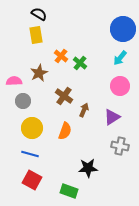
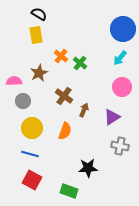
pink circle: moved 2 px right, 1 px down
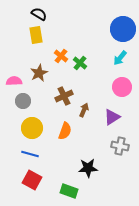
brown cross: rotated 30 degrees clockwise
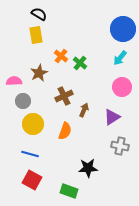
yellow circle: moved 1 px right, 4 px up
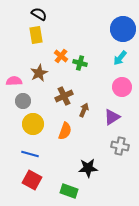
green cross: rotated 24 degrees counterclockwise
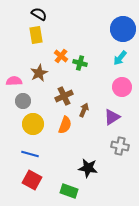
orange semicircle: moved 6 px up
black star: rotated 12 degrees clockwise
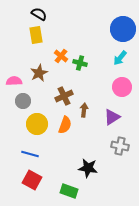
brown arrow: rotated 16 degrees counterclockwise
yellow circle: moved 4 px right
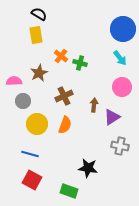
cyan arrow: rotated 77 degrees counterclockwise
brown arrow: moved 10 px right, 5 px up
